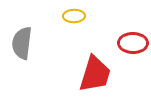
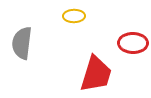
red trapezoid: moved 1 px right
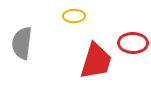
red trapezoid: moved 13 px up
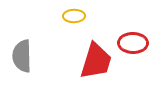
gray semicircle: moved 13 px down; rotated 8 degrees counterclockwise
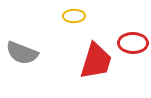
gray semicircle: moved 3 px up; rotated 68 degrees counterclockwise
